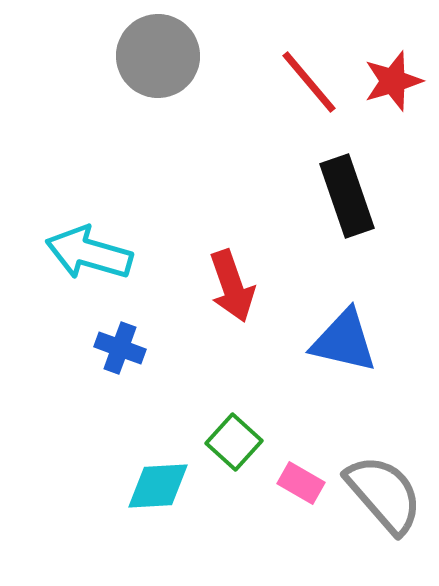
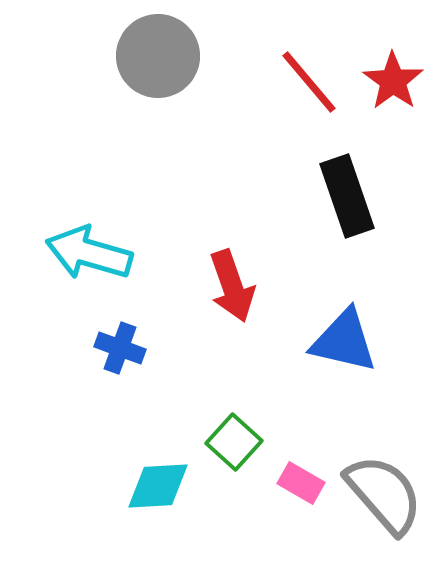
red star: rotated 20 degrees counterclockwise
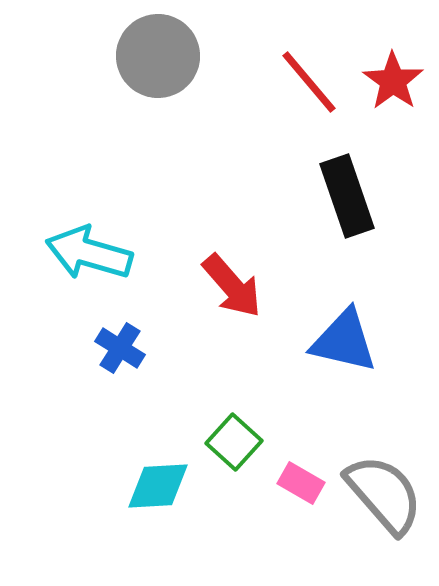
red arrow: rotated 22 degrees counterclockwise
blue cross: rotated 12 degrees clockwise
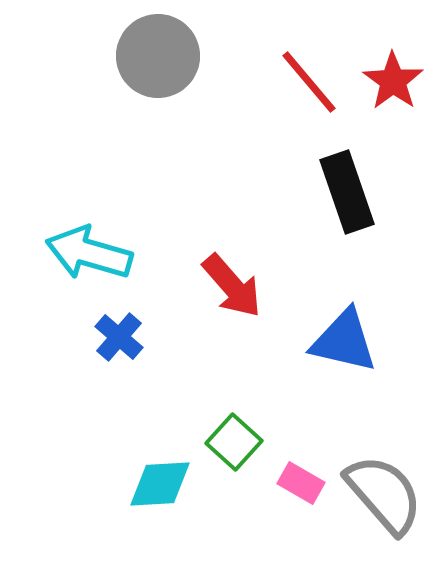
black rectangle: moved 4 px up
blue cross: moved 1 px left, 11 px up; rotated 9 degrees clockwise
cyan diamond: moved 2 px right, 2 px up
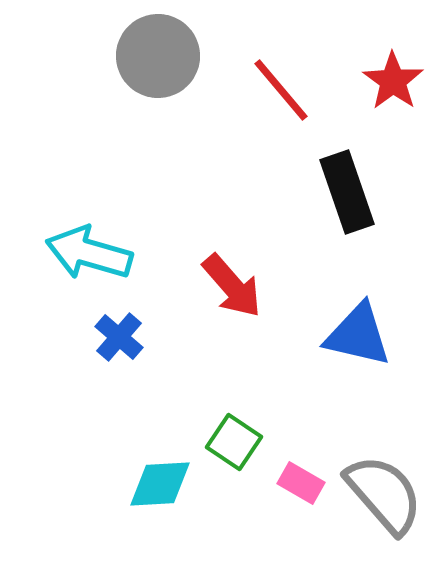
red line: moved 28 px left, 8 px down
blue triangle: moved 14 px right, 6 px up
green square: rotated 8 degrees counterclockwise
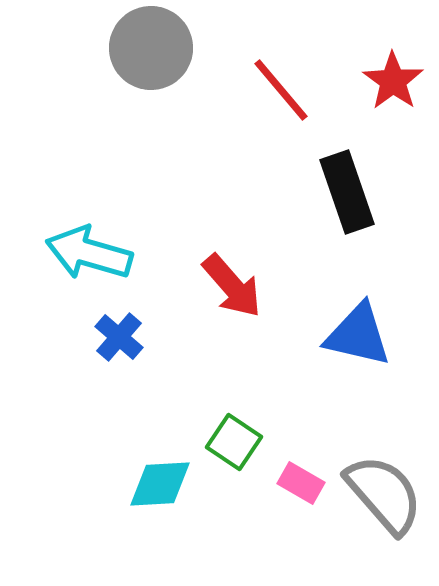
gray circle: moved 7 px left, 8 px up
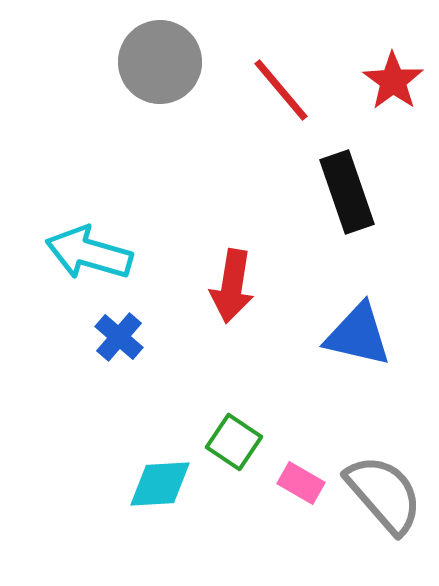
gray circle: moved 9 px right, 14 px down
red arrow: rotated 50 degrees clockwise
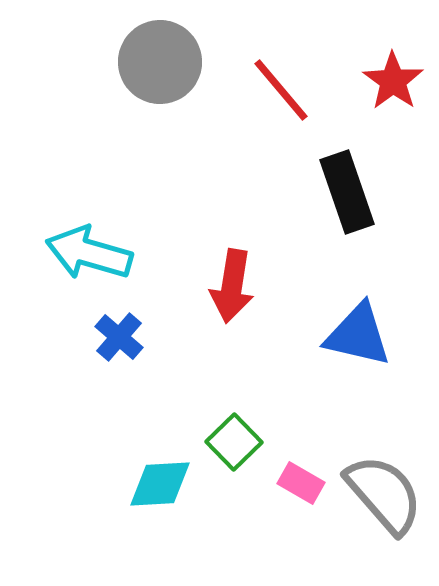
green square: rotated 12 degrees clockwise
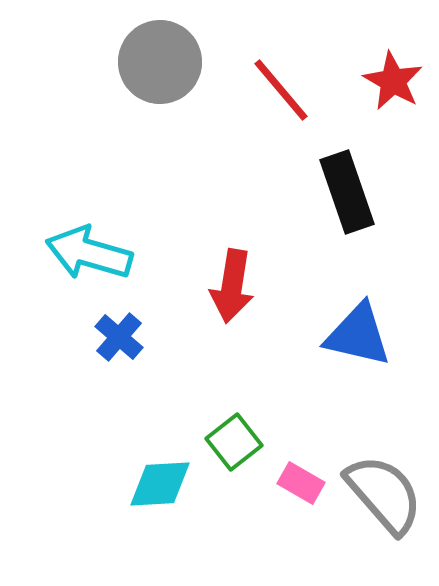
red star: rotated 6 degrees counterclockwise
green square: rotated 6 degrees clockwise
